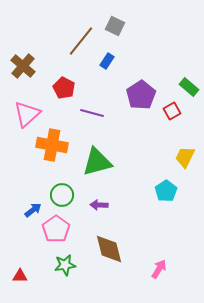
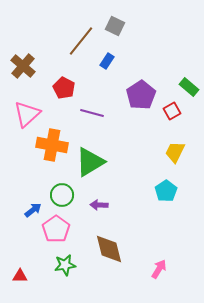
yellow trapezoid: moved 10 px left, 5 px up
green triangle: moved 7 px left; rotated 16 degrees counterclockwise
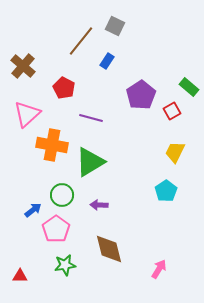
purple line: moved 1 px left, 5 px down
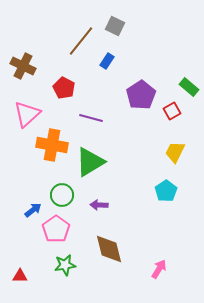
brown cross: rotated 15 degrees counterclockwise
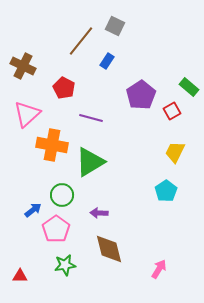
purple arrow: moved 8 px down
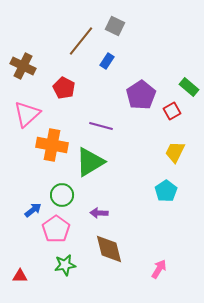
purple line: moved 10 px right, 8 px down
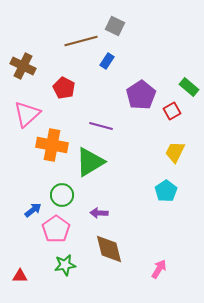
brown line: rotated 36 degrees clockwise
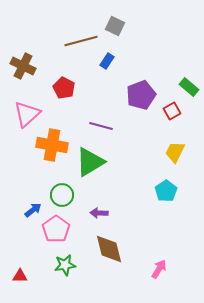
purple pentagon: rotated 12 degrees clockwise
